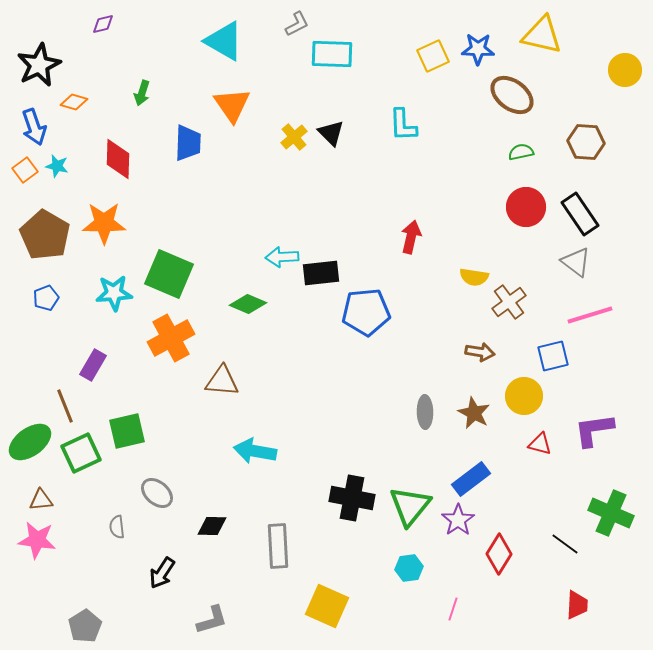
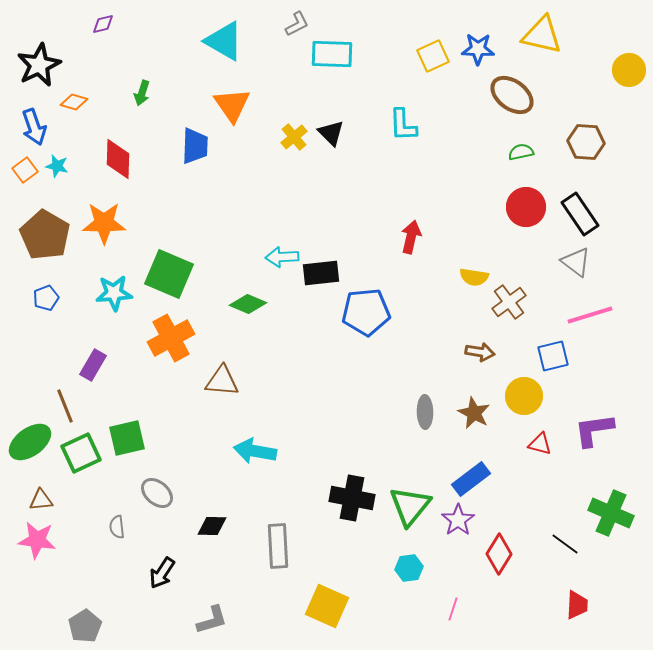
yellow circle at (625, 70): moved 4 px right
blue trapezoid at (188, 143): moved 7 px right, 3 px down
green square at (127, 431): moved 7 px down
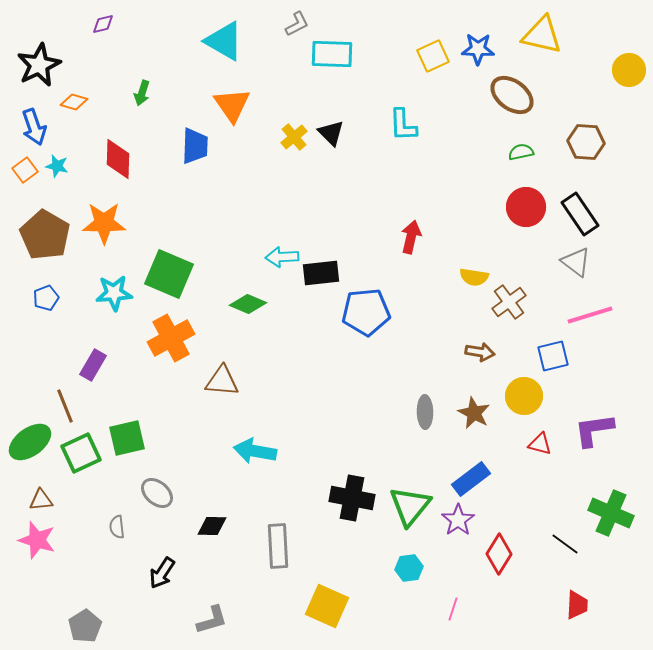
pink star at (37, 540): rotated 9 degrees clockwise
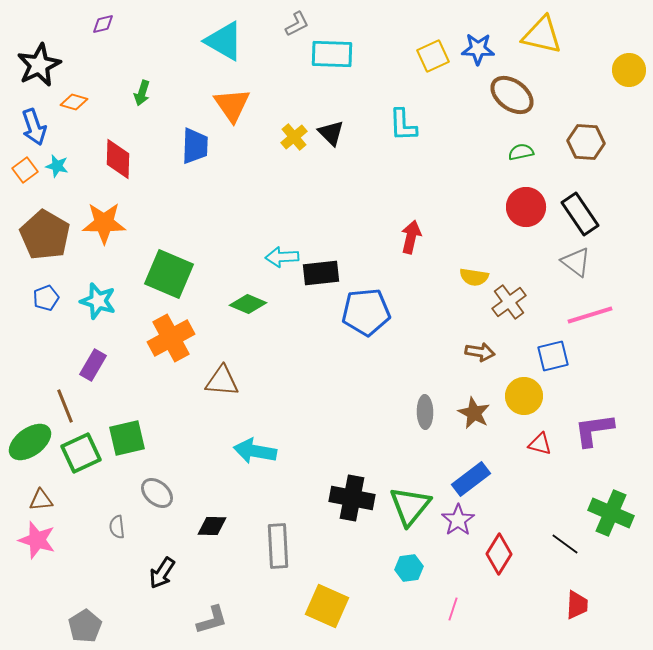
cyan star at (114, 293): moved 16 px left, 8 px down; rotated 21 degrees clockwise
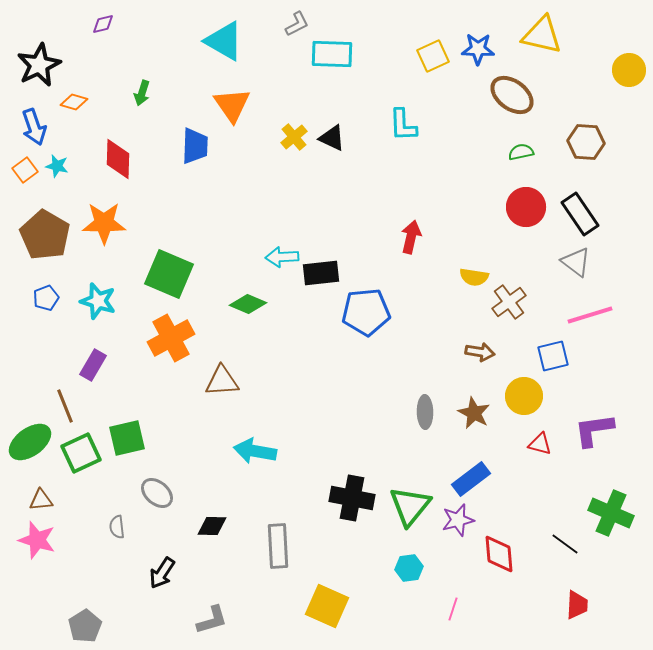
black triangle at (331, 133): moved 1 px right, 5 px down; rotated 20 degrees counterclockwise
brown triangle at (222, 381): rotated 9 degrees counterclockwise
purple star at (458, 520): rotated 20 degrees clockwise
red diamond at (499, 554): rotated 36 degrees counterclockwise
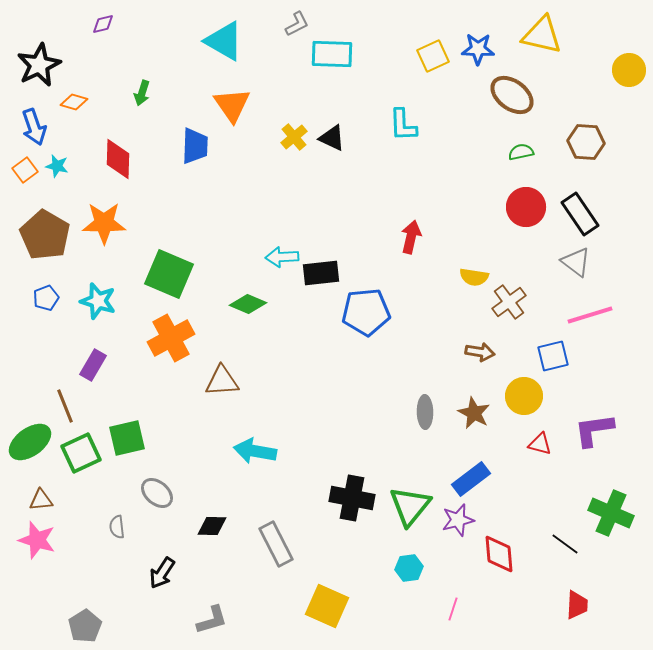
gray rectangle at (278, 546): moved 2 px left, 2 px up; rotated 24 degrees counterclockwise
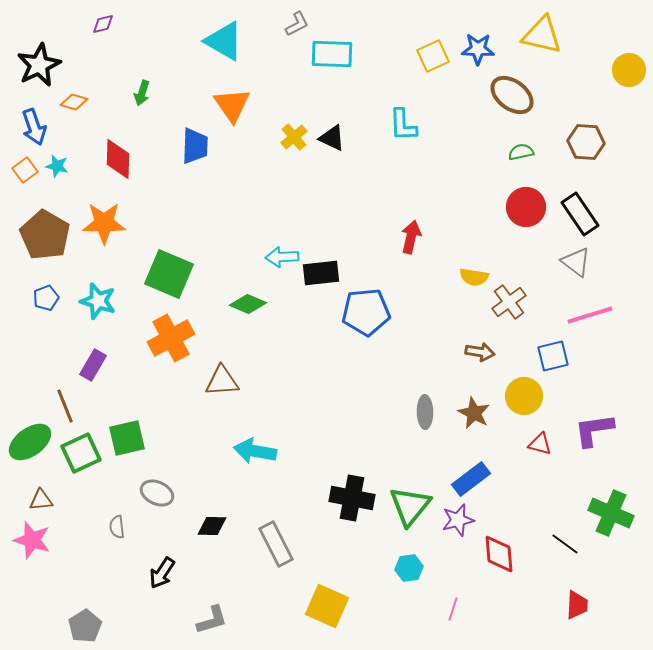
gray ellipse at (157, 493): rotated 16 degrees counterclockwise
pink star at (37, 540): moved 5 px left
